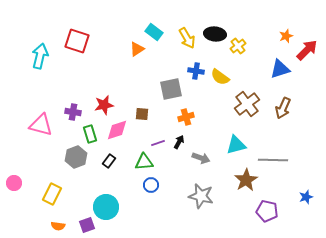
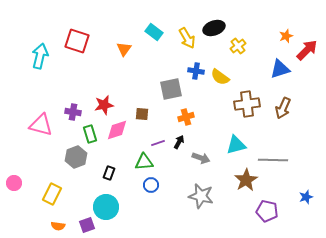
black ellipse: moved 1 px left, 6 px up; rotated 25 degrees counterclockwise
orange triangle: moved 13 px left; rotated 21 degrees counterclockwise
brown cross: rotated 30 degrees clockwise
black rectangle: moved 12 px down; rotated 16 degrees counterclockwise
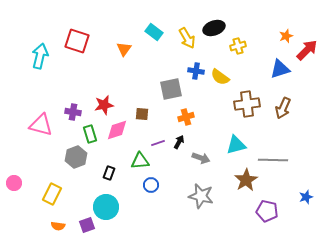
yellow cross: rotated 21 degrees clockwise
green triangle: moved 4 px left, 1 px up
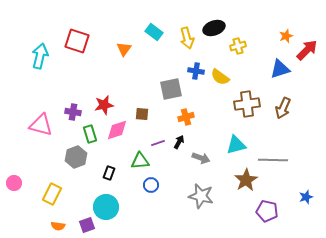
yellow arrow: rotated 15 degrees clockwise
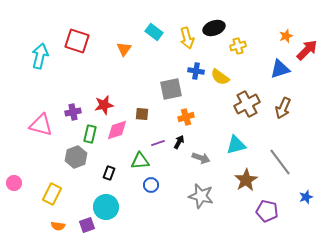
brown cross: rotated 20 degrees counterclockwise
purple cross: rotated 21 degrees counterclockwise
green rectangle: rotated 30 degrees clockwise
gray line: moved 7 px right, 2 px down; rotated 52 degrees clockwise
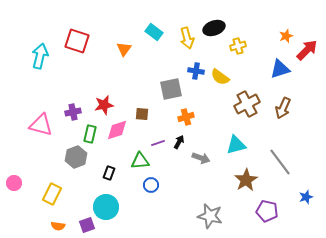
gray star: moved 9 px right, 20 px down
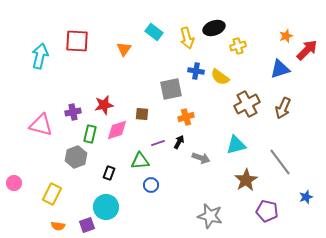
red square: rotated 15 degrees counterclockwise
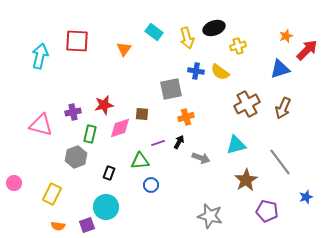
yellow semicircle: moved 5 px up
pink diamond: moved 3 px right, 2 px up
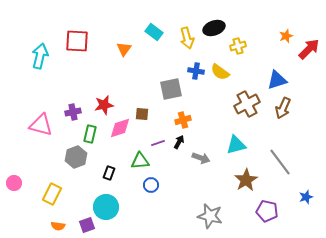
red arrow: moved 2 px right, 1 px up
blue triangle: moved 3 px left, 11 px down
orange cross: moved 3 px left, 3 px down
